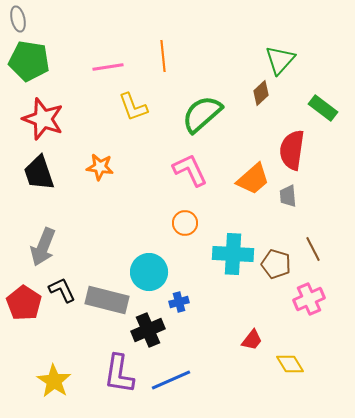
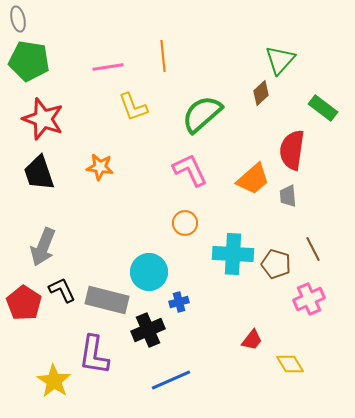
purple L-shape: moved 25 px left, 19 px up
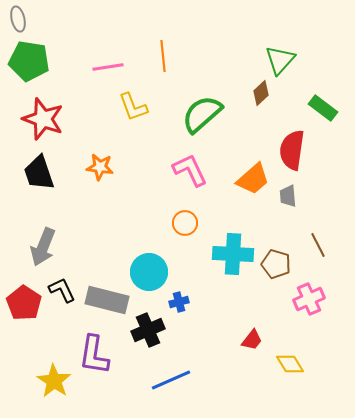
brown line: moved 5 px right, 4 px up
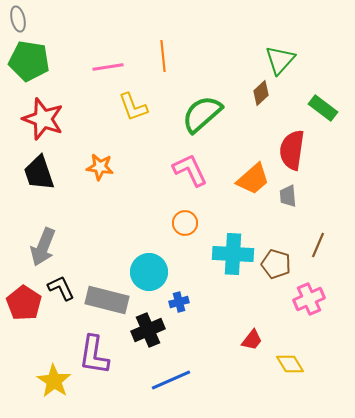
brown line: rotated 50 degrees clockwise
black L-shape: moved 1 px left, 2 px up
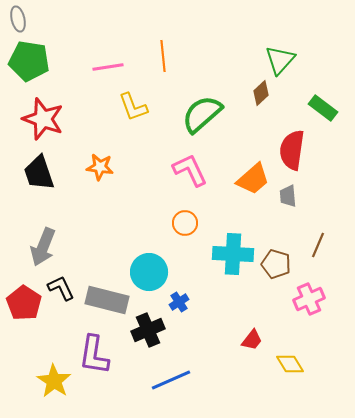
blue cross: rotated 18 degrees counterclockwise
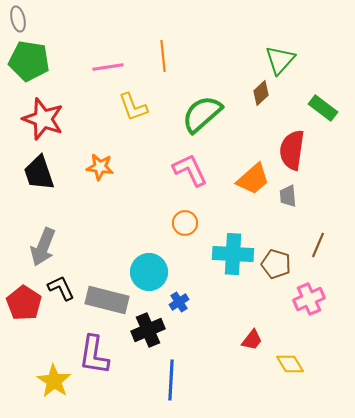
blue line: rotated 63 degrees counterclockwise
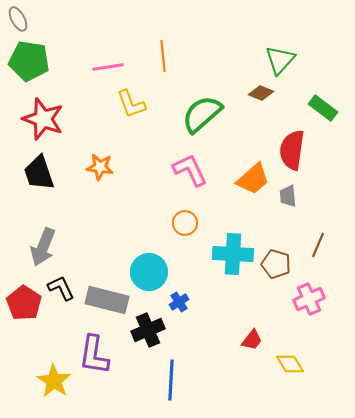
gray ellipse: rotated 15 degrees counterclockwise
brown diamond: rotated 65 degrees clockwise
yellow L-shape: moved 2 px left, 3 px up
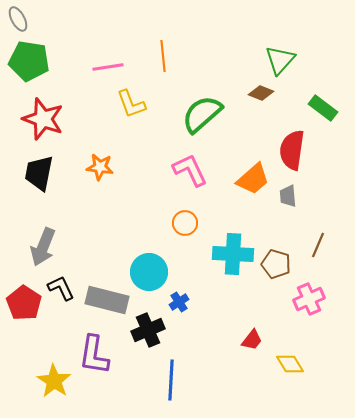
black trapezoid: rotated 30 degrees clockwise
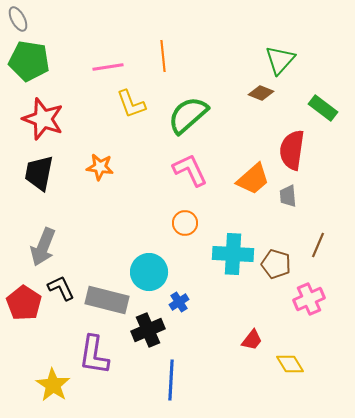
green semicircle: moved 14 px left, 1 px down
yellow star: moved 1 px left, 4 px down
